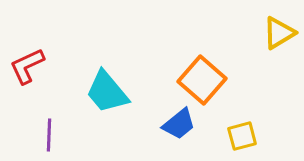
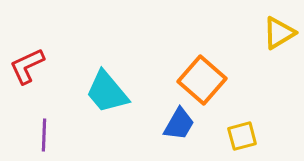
blue trapezoid: rotated 21 degrees counterclockwise
purple line: moved 5 px left
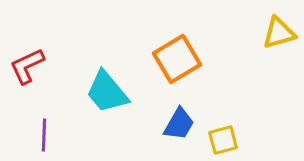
yellow triangle: rotated 15 degrees clockwise
orange square: moved 25 px left, 21 px up; rotated 18 degrees clockwise
yellow square: moved 19 px left, 4 px down
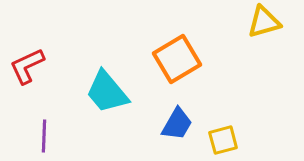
yellow triangle: moved 15 px left, 11 px up
blue trapezoid: moved 2 px left
purple line: moved 1 px down
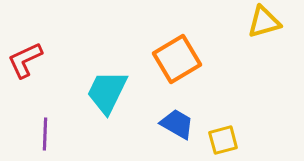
red L-shape: moved 2 px left, 6 px up
cyan trapezoid: rotated 66 degrees clockwise
blue trapezoid: rotated 90 degrees counterclockwise
purple line: moved 1 px right, 2 px up
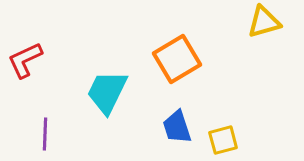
blue trapezoid: moved 3 px down; rotated 138 degrees counterclockwise
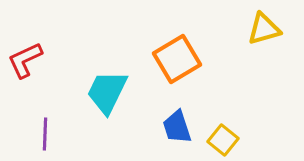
yellow triangle: moved 7 px down
yellow square: rotated 36 degrees counterclockwise
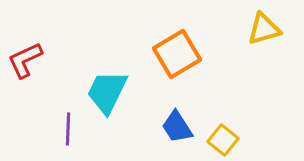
orange square: moved 5 px up
blue trapezoid: rotated 15 degrees counterclockwise
purple line: moved 23 px right, 5 px up
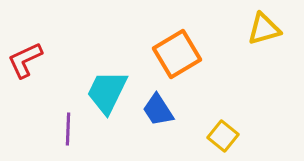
blue trapezoid: moved 19 px left, 17 px up
yellow square: moved 4 px up
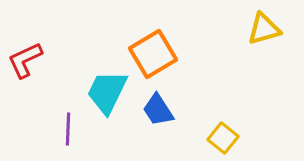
orange square: moved 24 px left
yellow square: moved 2 px down
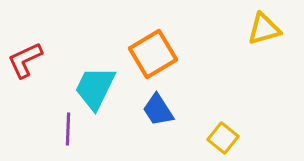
cyan trapezoid: moved 12 px left, 4 px up
